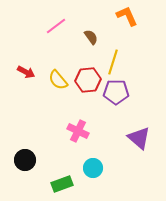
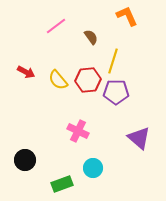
yellow line: moved 1 px up
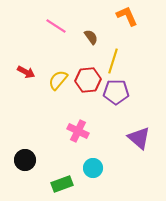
pink line: rotated 70 degrees clockwise
yellow semicircle: rotated 80 degrees clockwise
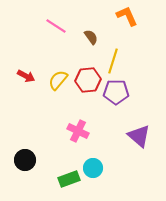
red arrow: moved 4 px down
purple triangle: moved 2 px up
green rectangle: moved 7 px right, 5 px up
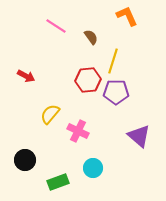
yellow semicircle: moved 8 px left, 34 px down
green rectangle: moved 11 px left, 3 px down
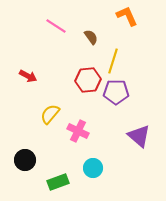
red arrow: moved 2 px right
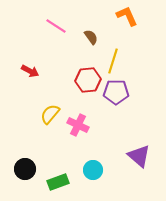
red arrow: moved 2 px right, 5 px up
pink cross: moved 6 px up
purple triangle: moved 20 px down
black circle: moved 9 px down
cyan circle: moved 2 px down
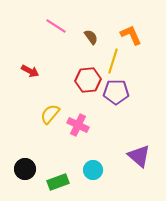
orange L-shape: moved 4 px right, 19 px down
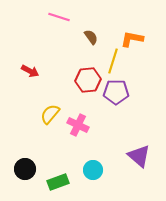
pink line: moved 3 px right, 9 px up; rotated 15 degrees counterclockwise
orange L-shape: moved 1 px right, 4 px down; rotated 55 degrees counterclockwise
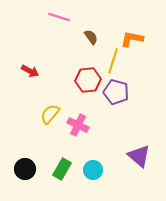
purple pentagon: rotated 15 degrees clockwise
green rectangle: moved 4 px right, 13 px up; rotated 40 degrees counterclockwise
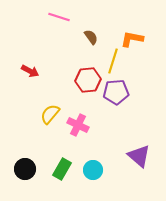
purple pentagon: rotated 20 degrees counterclockwise
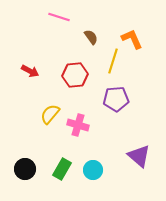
orange L-shape: rotated 55 degrees clockwise
red hexagon: moved 13 px left, 5 px up
purple pentagon: moved 7 px down
pink cross: rotated 10 degrees counterclockwise
